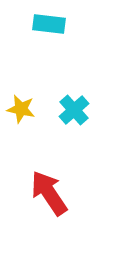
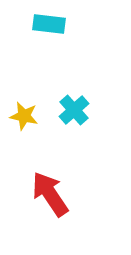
yellow star: moved 3 px right, 7 px down
red arrow: moved 1 px right, 1 px down
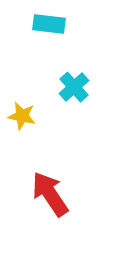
cyan cross: moved 23 px up
yellow star: moved 2 px left
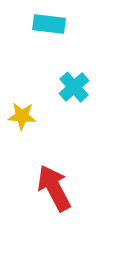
yellow star: rotated 8 degrees counterclockwise
red arrow: moved 4 px right, 6 px up; rotated 6 degrees clockwise
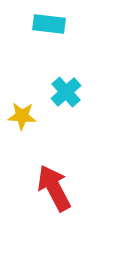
cyan cross: moved 8 px left, 5 px down
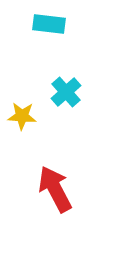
red arrow: moved 1 px right, 1 px down
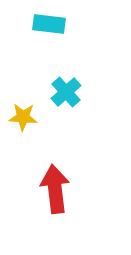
yellow star: moved 1 px right, 1 px down
red arrow: rotated 21 degrees clockwise
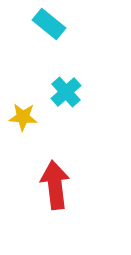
cyan rectangle: rotated 32 degrees clockwise
red arrow: moved 4 px up
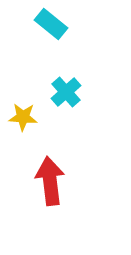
cyan rectangle: moved 2 px right
red arrow: moved 5 px left, 4 px up
